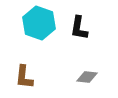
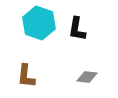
black L-shape: moved 2 px left, 1 px down
brown L-shape: moved 2 px right, 1 px up
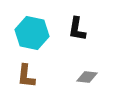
cyan hexagon: moved 7 px left, 10 px down; rotated 8 degrees counterclockwise
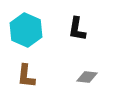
cyan hexagon: moved 6 px left, 3 px up; rotated 12 degrees clockwise
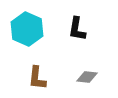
cyan hexagon: moved 1 px right, 1 px up
brown L-shape: moved 11 px right, 2 px down
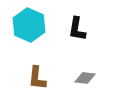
cyan hexagon: moved 2 px right, 4 px up
gray diamond: moved 2 px left, 1 px down
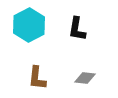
cyan hexagon: rotated 8 degrees clockwise
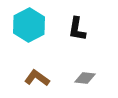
brown L-shape: rotated 120 degrees clockwise
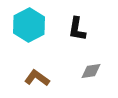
gray diamond: moved 6 px right, 7 px up; rotated 15 degrees counterclockwise
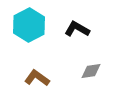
black L-shape: rotated 110 degrees clockwise
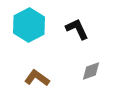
black L-shape: rotated 35 degrees clockwise
gray diamond: rotated 10 degrees counterclockwise
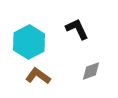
cyan hexagon: moved 17 px down
brown L-shape: moved 1 px right, 2 px up
